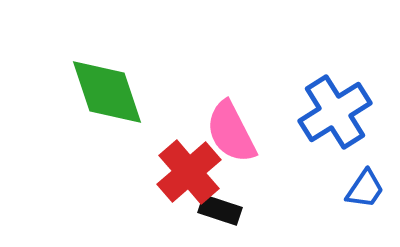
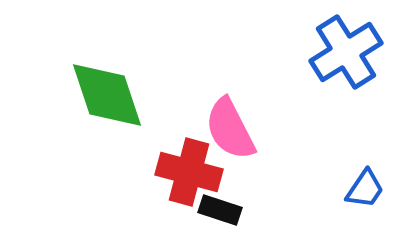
green diamond: moved 3 px down
blue cross: moved 11 px right, 60 px up
pink semicircle: moved 1 px left, 3 px up
red cross: rotated 34 degrees counterclockwise
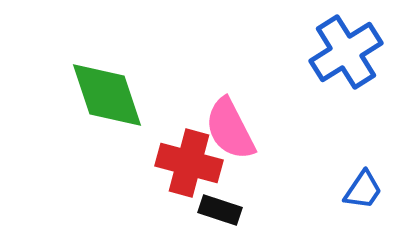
red cross: moved 9 px up
blue trapezoid: moved 2 px left, 1 px down
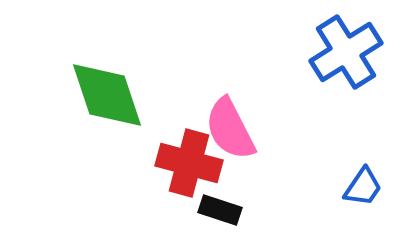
blue trapezoid: moved 3 px up
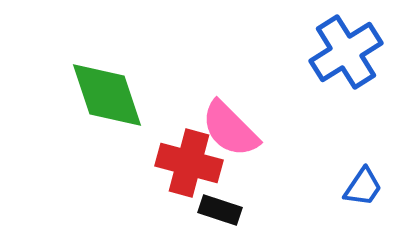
pink semicircle: rotated 18 degrees counterclockwise
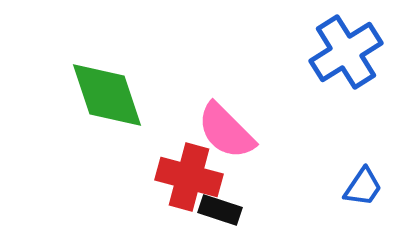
pink semicircle: moved 4 px left, 2 px down
red cross: moved 14 px down
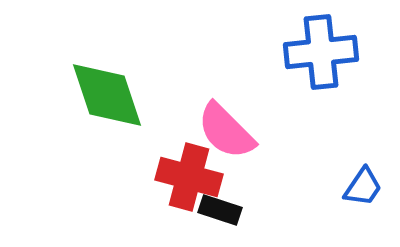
blue cross: moved 25 px left; rotated 26 degrees clockwise
